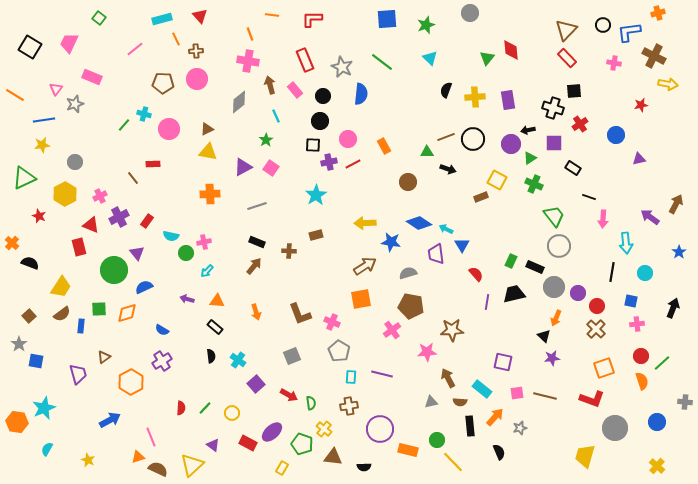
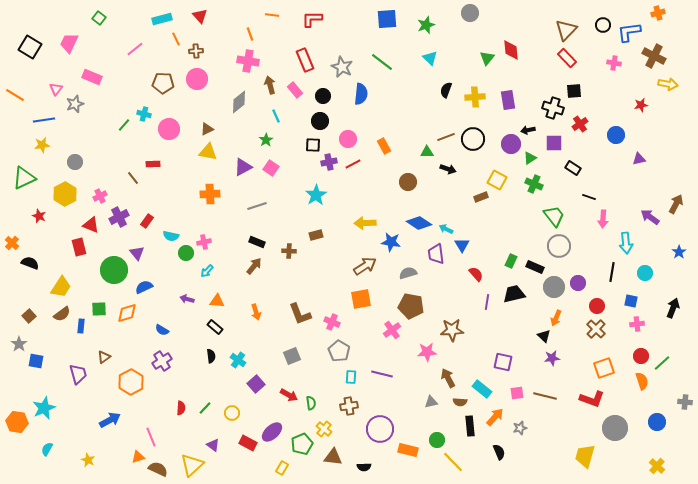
purple circle at (578, 293): moved 10 px up
green pentagon at (302, 444): rotated 30 degrees clockwise
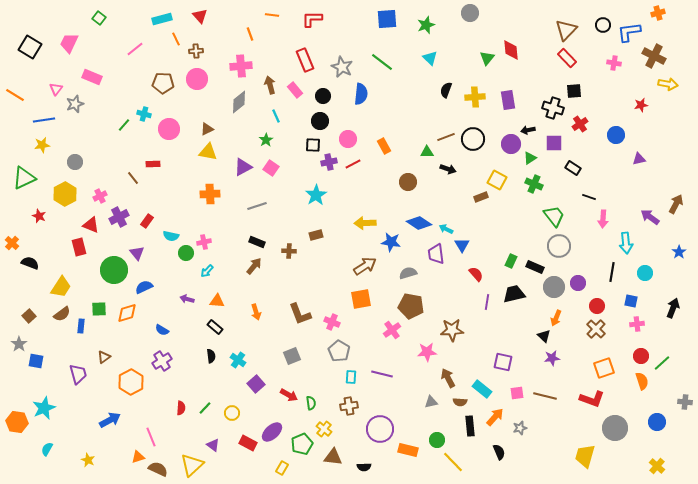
pink cross at (248, 61): moved 7 px left, 5 px down; rotated 15 degrees counterclockwise
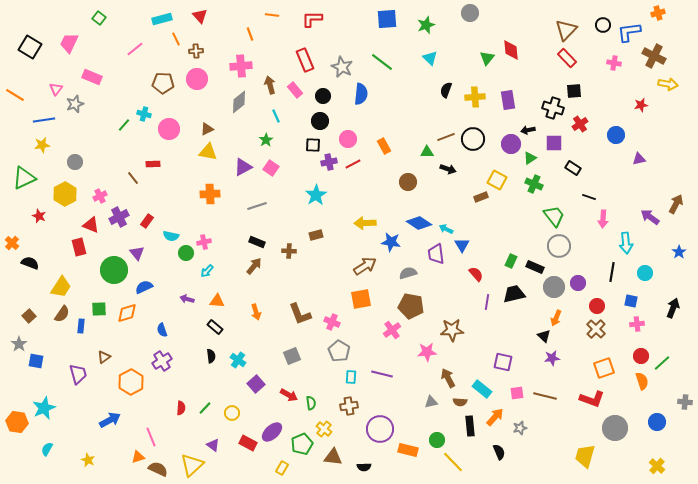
brown semicircle at (62, 314): rotated 18 degrees counterclockwise
blue semicircle at (162, 330): rotated 40 degrees clockwise
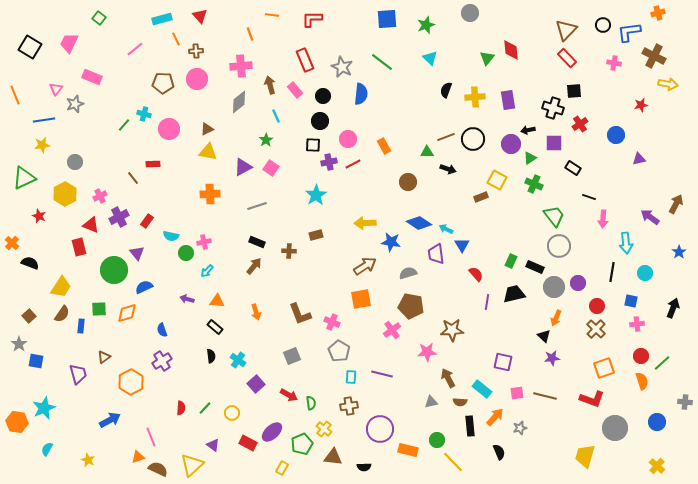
orange line at (15, 95): rotated 36 degrees clockwise
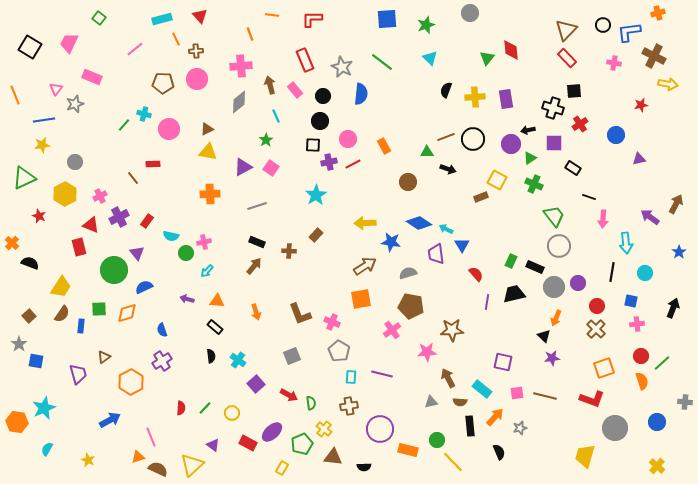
purple rectangle at (508, 100): moved 2 px left, 1 px up
brown rectangle at (316, 235): rotated 32 degrees counterclockwise
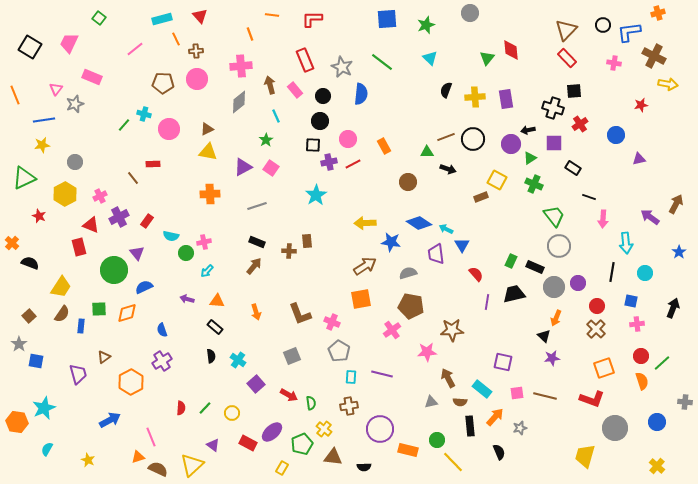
brown rectangle at (316, 235): moved 9 px left, 6 px down; rotated 48 degrees counterclockwise
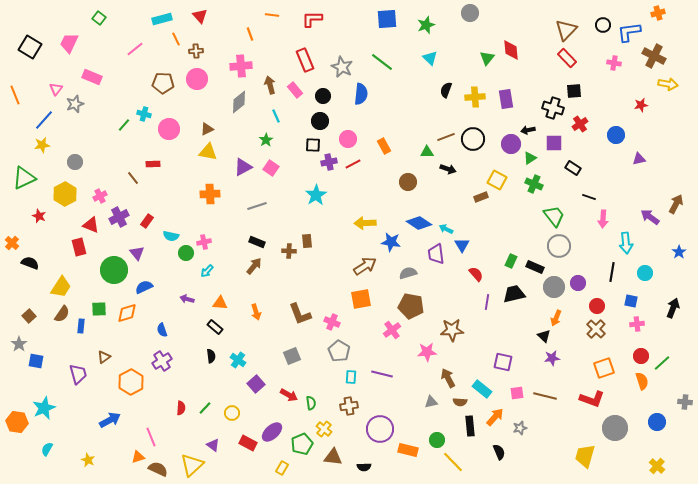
blue line at (44, 120): rotated 40 degrees counterclockwise
orange triangle at (217, 301): moved 3 px right, 2 px down
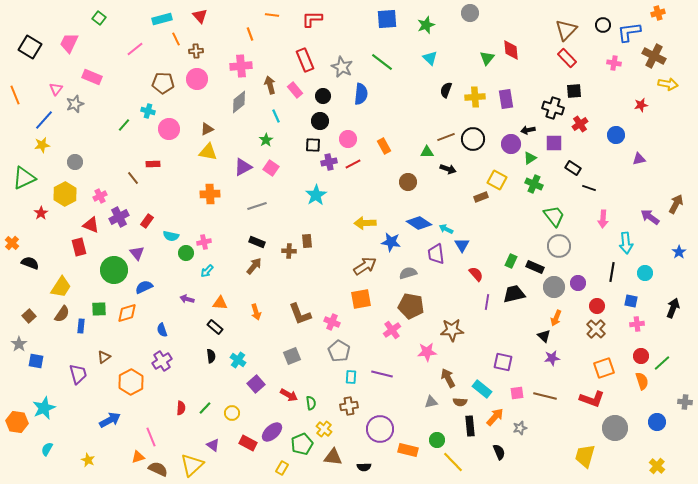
cyan cross at (144, 114): moved 4 px right, 3 px up
black line at (589, 197): moved 9 px up
red star at (39, 216): moved 2 px right, 3 px up; rotated 16 degrees clockwise
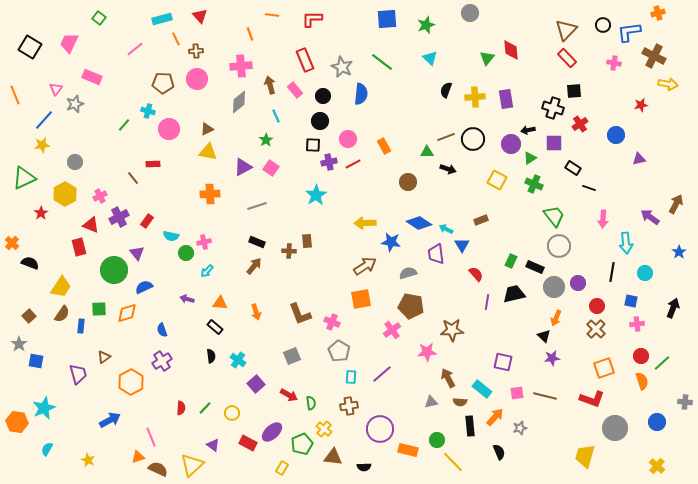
brown rectangle at (481, 197): moved 23 px down
purple line at (382, 374): rotated 55 degrees counterclockwise
